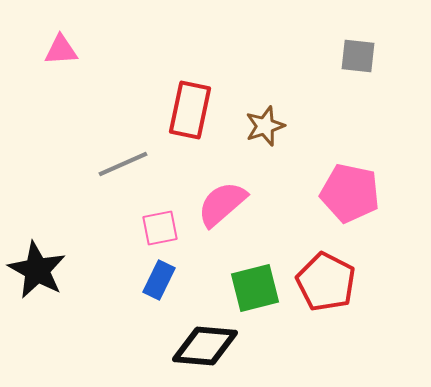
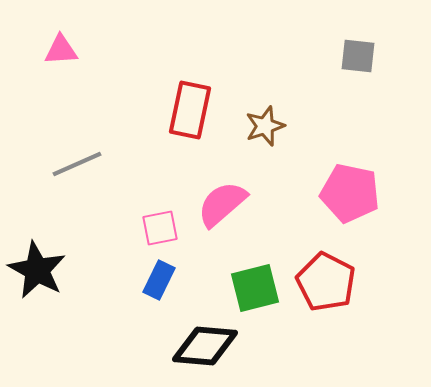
gray line: moved 46 px left
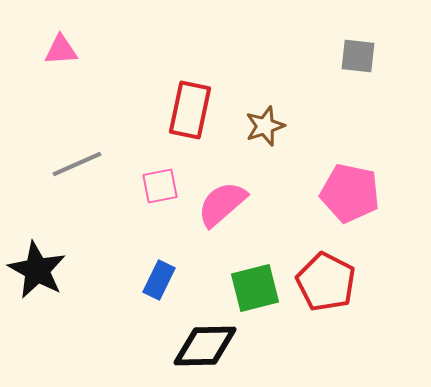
pink square: moved 42 px up
black diamond: rotated 6 degrees counterclockwise
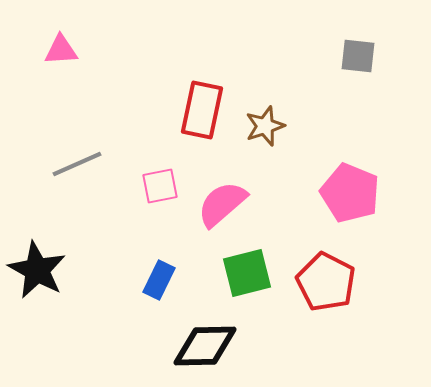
red rectangle: moved 12 px right
pink pentagon: rotated 10 degrees clockwise
green square: moved 8 px left, 15 px up
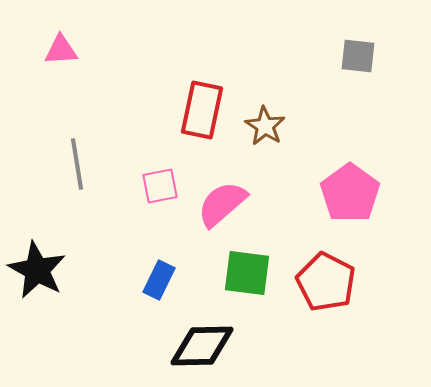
brown star: rotated 21 degrees counterclockwise
gray line: rotated 75 degrees counterclockwise
pink pentagon: rotated 14 degrees clockwise
green square: rotated 21 degrees clockwise
black diamond: moved 3 px left
